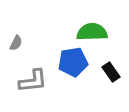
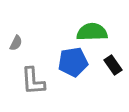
black rectangle: moved 2 px right, 7 px up
gray L-shape: rotated 92 degrees clockwise
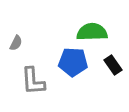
blue pentagon: rotated 12 degrees clockwise
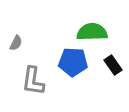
gray L-shape: rotated 12 degrees clockwise
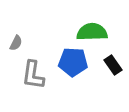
gray L-shape: moved 6 px up
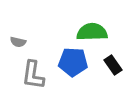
gray semicircle: moved 2 px right, 1 px up; rotated 77 degrees clockwise
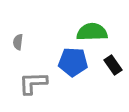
gray semicircle: rotated 84 degrees clockwise
gray L-shape: moved 8 px down; rotated 80 degrees clockwise
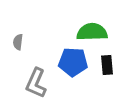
black rectangle: moved 6 px left; rotated 30 degrees clockwise
gray L-shape: moved 3 px right; rotated 64 degrees counterclockwise
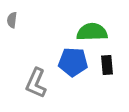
gray semicircle: moved 6 px left, 22 px up
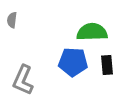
gray L-shape: moved 13 px left, 3 px up
